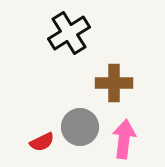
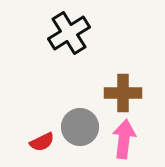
brown cross: moved 9 px right, 10 px down
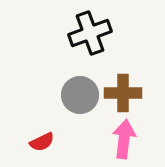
black cross: moved 21 px right; rotated 12 degrees clockwise
gray circle: moved 32 px up
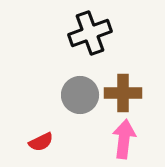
red semicircle: moved 1 px left
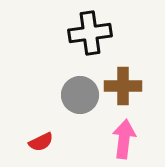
black cross: rotated 12 degrees clockwise
brown cross: moved 7 px up
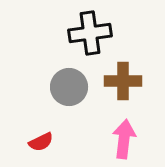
brown cross: moved 5 px up
gray circle: moved 11 px left, 8 px up
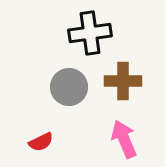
pink arrow: rotated 30 degrees counterclockwise
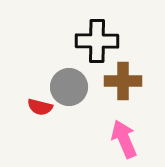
black cross: moved 7 px right, 8 px down; rotated 9 degrees clockwise
red semicircle: moved 1 px left, 35 px up; rotated 40 degrees clockwise
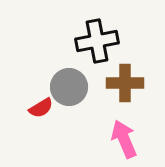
black cross: rotated 12 degrees counterclockwise
brown cross: moved 2 px right, 2 px down
red semicircle: moved 1 px right, 1 px down; rotated 45 degrees counterclockwise
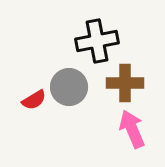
red semicircle: moved 7 px left, 8 px up
pink arrow: moved 8 px right, 10 px up
